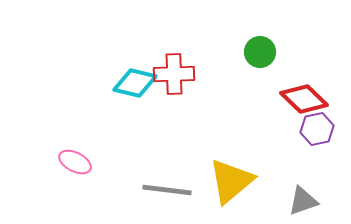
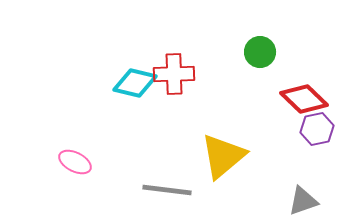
yellow triangle: moved 8 px left, 25 px up
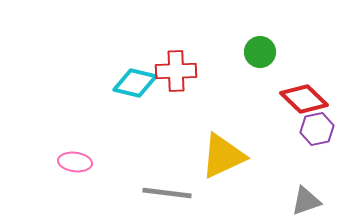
red cross: moved 2 px right, 3 px up
yellow triangle: rotated 15 degrees clockwise
pink ellipse: rotated 20 degrees counterclockwise
gray line: moved 3 px down
gray triangle: moved 3 px right
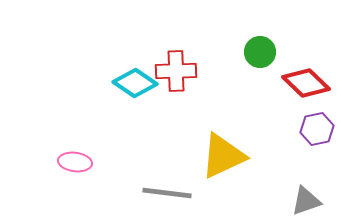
cyan diamond: rotated 21 degrees clockwise
red diamond: moved 2 px right, 16 px up
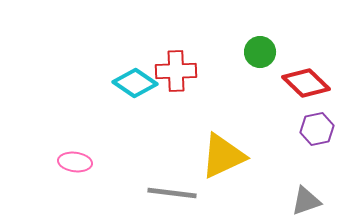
gray line: moved 5 px right
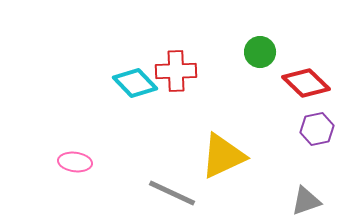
cyan diamond: rotated 12 degrees clockwise
gray line: rotated 18 degrees clockwise
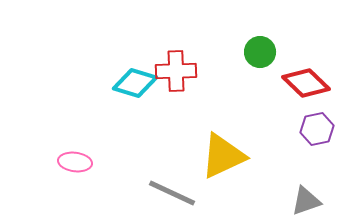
cyan diamond: rotated 30 degrees counterclockwise
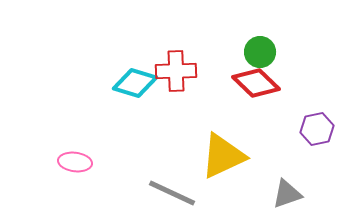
red diamond: moved 50 px left
gray triangle: moved 19 px left, 7 px up
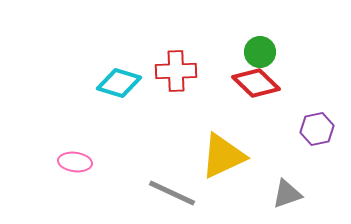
cyan diamond: moved 16 px left
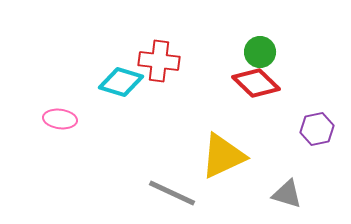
red cross: moved 17 px left, 10 px up; rotated 9 degrees clockwise
cyan diamond: moved 2 px right, 1 px up
pink ellipse: moved 15 px left, 43 px up
gray triangle: rotated 36 degrees clockwise
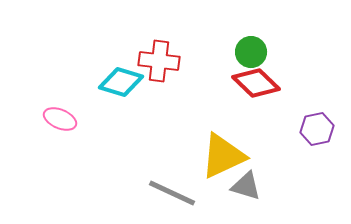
green circle: moved 9 px left
pink ellipse: rotated 16 degrees clockwise
gray triangle: moved 41 px left, 8 px up
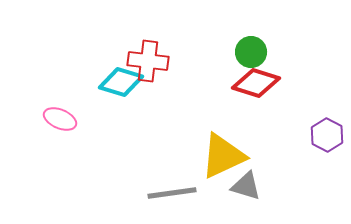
red cross: moved 11 px left
red diamond: rotated 27 degrees counterclockwise
purple hexagon: moved 10 px right, 6 px down; rotated 20 degrees counterclockwise
gray line: rotated 33 degrees counterclockwise
